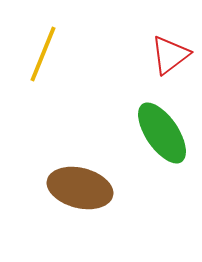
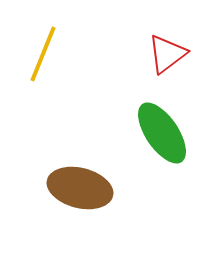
red triangle: moved 3 px left, 1 px up
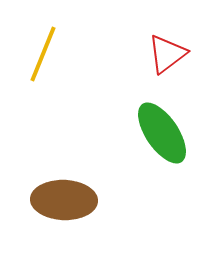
brown ellipse: moved 16 px left, 12 px down; rotated 12 degrees counterclockwise
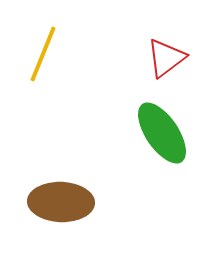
red triangle: moved 1 px left, 4 px down
brown ellipse: moved 3 px left, 2 px down
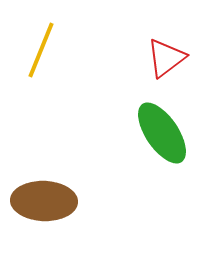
yellow line: moved 2 px left, 4 px up
brown ellipse: moved 17 px left, 1 px up
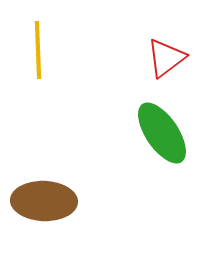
yellow line: moved 3 px left; rotated 24 degrees counterclockwise
